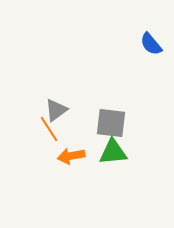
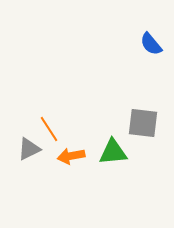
gray triangle: moved 27 px left, 39 px down; rotated 10 degrees clockwise
gray square: moved 32 px right
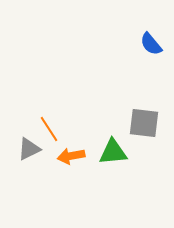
gray square: moved 1 px right
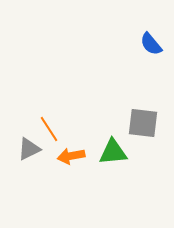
gray square: moved 1 px left
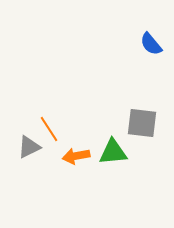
gray square: moved 1 px left
gray triangle: moved 2 px up
orange arrow: moved 5 px right
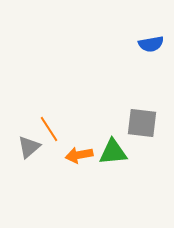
blue semicircle: rotated 60 degrees counterclockwise
gray triangle: rotated 15 degrees counterclockwise
orange arrow: moved 3 px right, 1 px up
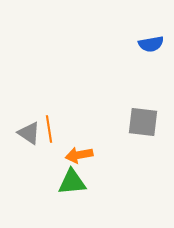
gray square: moved 1 px right, 1 px up
orange line: rotated 24 degrees clockwise
gray triangle: moved 14 px up; rotated 45 degrees counterclockwise
green triangle: moved 41 px left, 30 px down
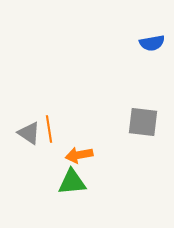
blue semicircle: moved 1 px right, 1 px up
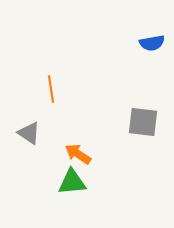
orange line: moved 2 px right, 40 px up
orange arrow: moved 1 px left, 1 px up; rotated 44 degrees clockwise
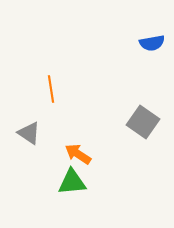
gray square: rotated 28 degrees clockwise
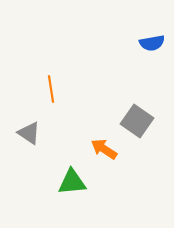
gray square: moved 6 px left, 1 px up
orange arrow: moved 26 px right, 5 px up
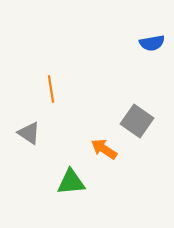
green triangle: moved 1 px left
